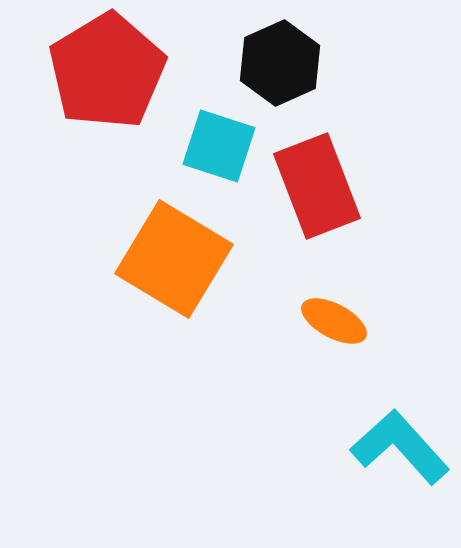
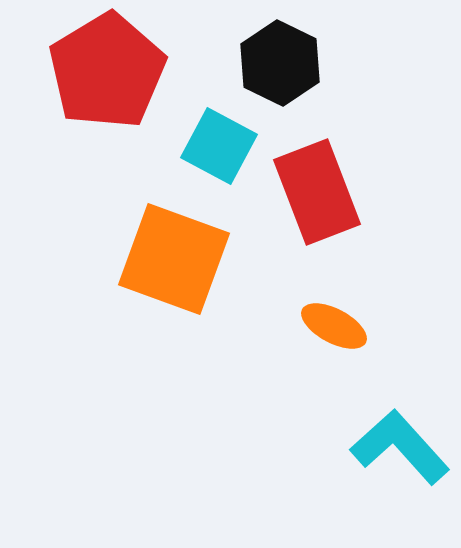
black hexagon: rotated 10 degrees counterclockwise
cyan square: rotated 10 degrees clockwise
red rectangle: moved 6 px down
orange square: rotated 11 degrees counterclockwise
orange ellipse: moved 5 px down
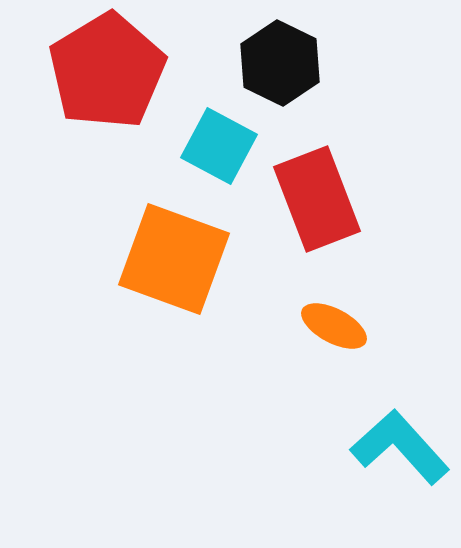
red rectangle: moved 7 px down
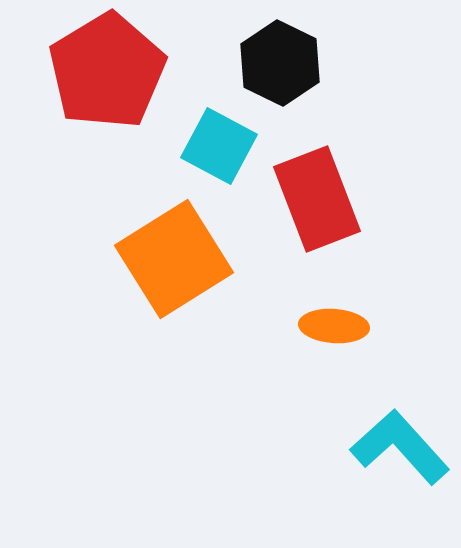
orange square: rotated 38 degrees clockwise
orange ellipse: rotated 24 degrees counterclockwise
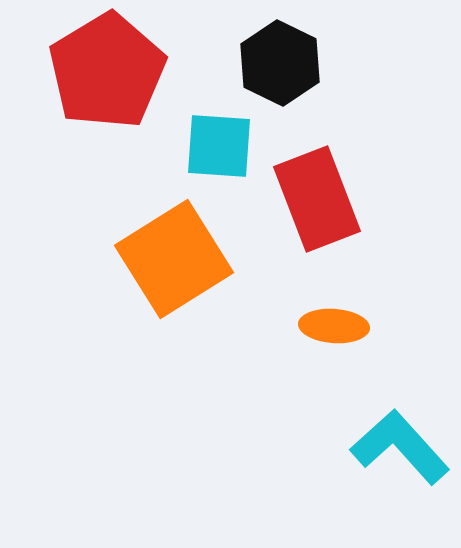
cyan square: rotated 24 degrees counterclockwise
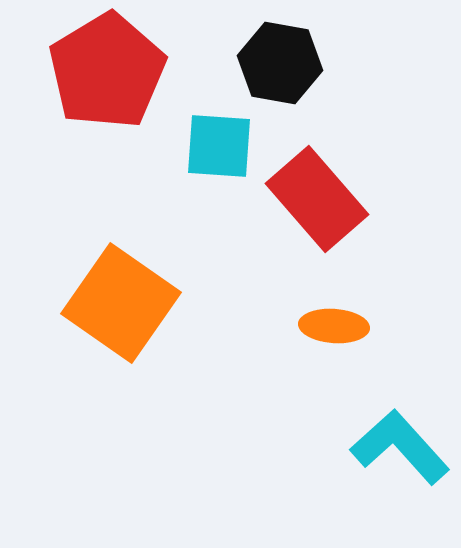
black hexagon: rotated 16 degrees counterclockwise
red rectangle: rotated 20 degrees counterclockwise
orange square: moved 53 px left, 44 px down; rotated 23 degrees counterclockwise
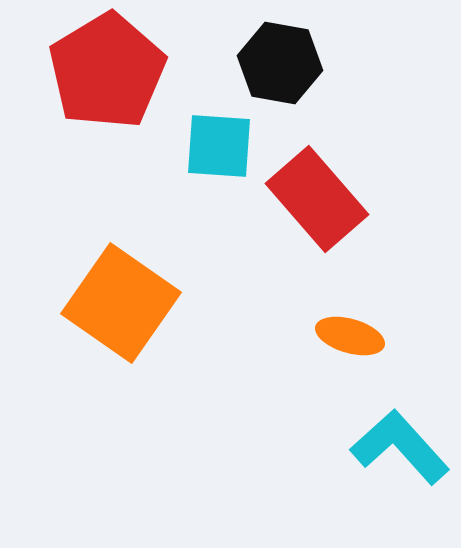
orange ellipse: moved 16 px right, 10 px down; rotated 12 degrees clockwise
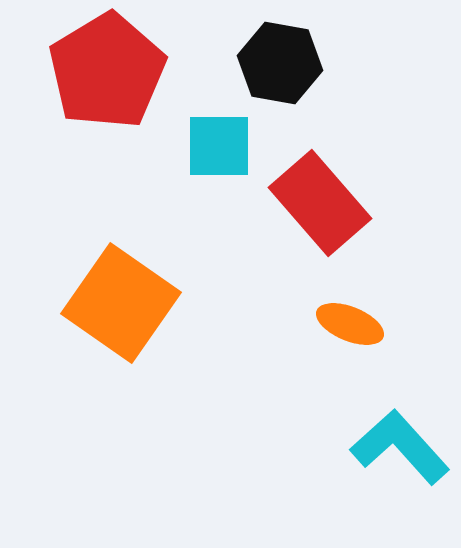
cyan square: rotated 4 degrees counterclockwise
red rectangle: moved 3 px right, 4 px down
orange ellipse: moved 12 px up; rotated 6 degrees clockwise
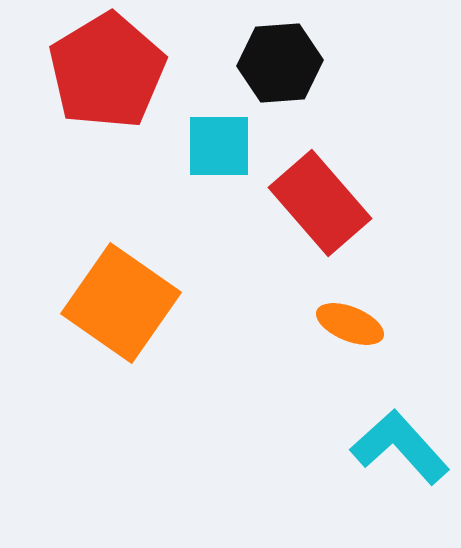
black hexagon: rotated 14 degrees counterclockwise
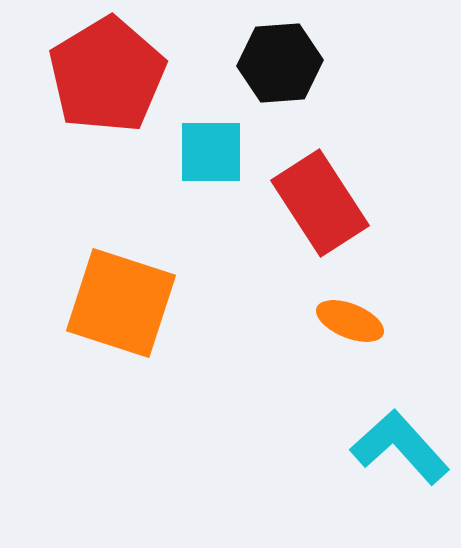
red pentagon: moved 4 px down
cyan square: moved 8 px left, 6 px down
red rectangle: rotated 8 degrees clockwise
orange square: rotated 17 degrees counterclockwise
orange ellipse: moved 3 px up
